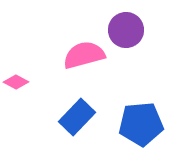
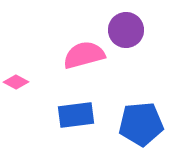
blue rectangle: moved 1 px left, 2 px up; rotated 39 degrees clockwise
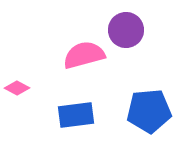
pink diamond: moved 1 px right, 6 px down
blue pentagon: moved 8 px right, 13 px up
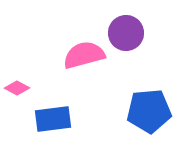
purple circle: moved 3 px down
blue rectangle: moved 23 px left, 4 px down
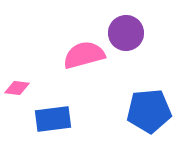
pink diamond: rotated 20 degrees counterclockwise
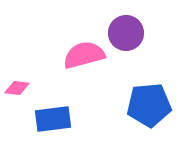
blue pentagon: moved 6 px up
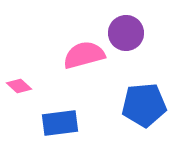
pink diamond: moved 2 px right, 2 px up; rotated 35 degrees clockwise
blue pentagon: moved 5 px left
blue rectangle: moved 7 px right, 4 px down
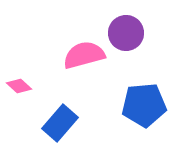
blue rectangle: rotated 42 degrees counterclockwise
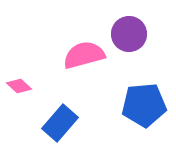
purple circle: moved 3 px right, 1 px down
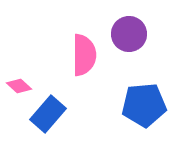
pink semicircle: rotated 105 degrees clockwise
blue rectangle: moved 12 px left, 9 px up
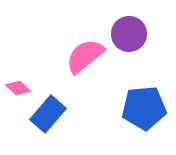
pink semicircle: moved 1 px right, 1 px down; rotated 129 degrees counterclockwise
pink diamond: moved 1 px left, 2 px down
blue pentagon: moved 3 px down
